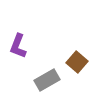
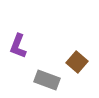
gray rectangle: rotated 50 degrees clockwise
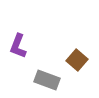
brown square: moved 2 px up
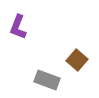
purple L-shape: moved 19 px up
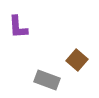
purple L-shape: rotated 25 degrees counterclockwise
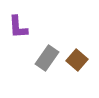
gray rectangle: moved 22 px up; rotated 75 degrees counterclockwise
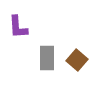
gray rectangle: rotated 35 degrees counterclockwise
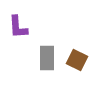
brown square: rotated 15 degrees counterclockwise
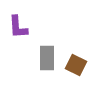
brown square: moved 1 px left, 5 px down
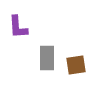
brown square: rotated 35 degrees counterclockwise
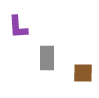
brown square: moved 7 px right, 8 px down; rotated 10 degrees clockwise
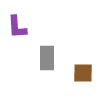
purple L-shape: moved 1 px left
